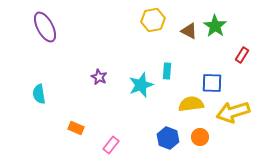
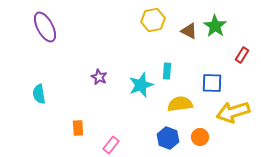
yellow semicircle: moved 11 px left
orange rectangle: moved 2 px right; rotated 63 degrees clockwise
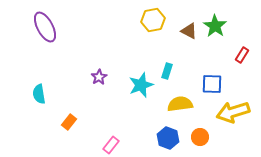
cyan rectangle: rotated 14 degrees clockwise
purple star: rotated 14 degrees clockwise
blue square: moved 1 px down
orange rectangle: moved 9 px left, 6 px up; rotated 42 degrees clockwise
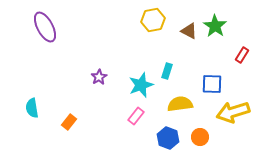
cyan semicircle: moved 7 px left, 14 px down
pink rectangle: moved 25 px right, 29 px up
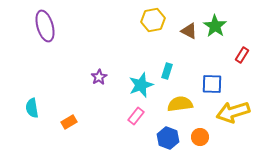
purple ellipse: moved 1 px up; rotated 12 degrees clockwise
orange rectangle: rotated 21 degrees clockwise
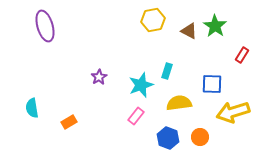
yellow semicircle: moved 1 px left, 1 px up
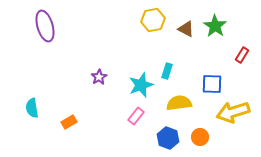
brown triangle: moved 3 px left, 2 px up
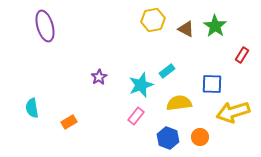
cyan rectangle: rotated 35 degrees clockwise
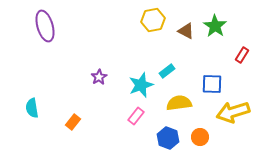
brown triangle: moved 2 px down
orange rectangle: moved 4 px right; rotated 21 degrees counterclockwise
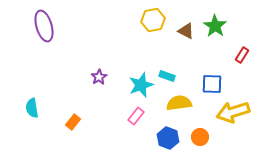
purple ellipse: moved 1 px left
cyan rectangle: moved 5 px down; rotated 56 degrees clockwise
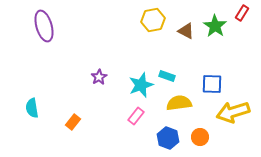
red rectangle: moved 42 px up
